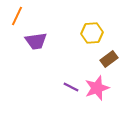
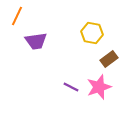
yellow hexagon: rotated 15 degrees clockwise
pink star: moved 2 px right, 1 px up
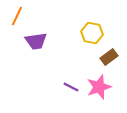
brown rectangle: moved 2 px up
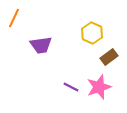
orange line: moved 3 px left, 2 px down
yellow hexagon: rotated 15 degrees clockwise
purple trapezoid: moved 5 px right, 4 px down
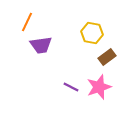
orange line: moved 13 px right, 4 px down
yellow hexagon: rotated 15 degrees counterclockwise
brown rectangle: moved 2 px left
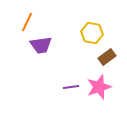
purple line: rotated 35 degrees counterclockwise
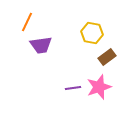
purple line: moved 2 px right, 1 px down
